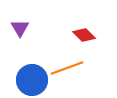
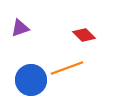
purple triangle: rotated 42 degrees clockwise
blue circle: moved 1 px left
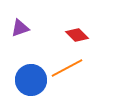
red diamond: moved 7 px left
orange line: rotated 8 degrees counterclockwise
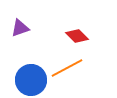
red diamond: moved 1 px down
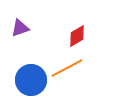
red diamond: rotated 75 degrees counterclockwise
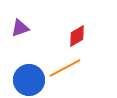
orange line: moved 2 px left
blue circle: moved 2 px left
